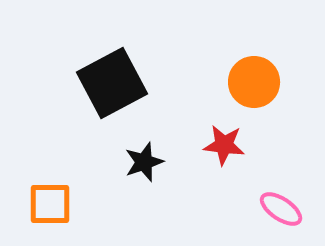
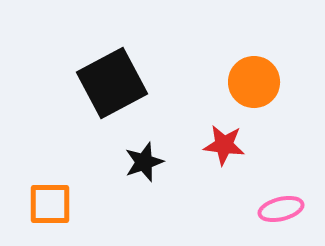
pink ellipse: rotated 48 degrees counterclockwise
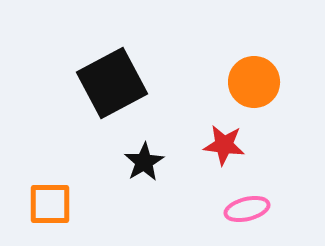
black star: rotated 12 degrees counterclockwise
pink ellipse: moved 34 px left
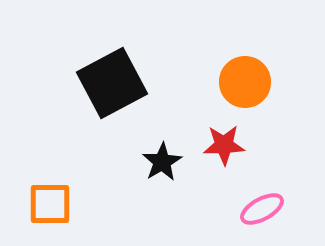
orange circle: moved 9 px left
red star: rotated 9 degrees counterclockwise
black star: moved 18 px right
pink ellipse: moved 15 px right; rotated 15 degrees counterclockwise
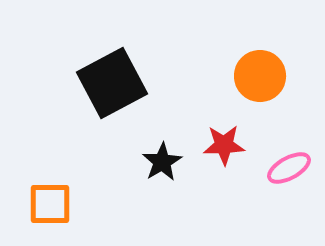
orange circle: moved 15 px right, 6 px up
pink ellipse: moved 27 px right, 41 px up
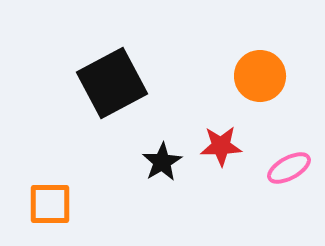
red star: moved 3 px left, 1 px down
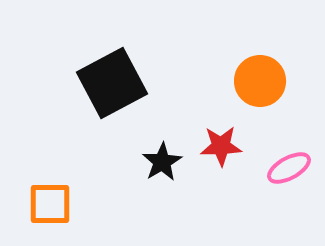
orange circle: moved 5 px down
